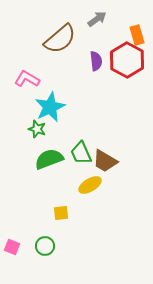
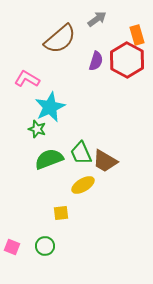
purple semicircle: rotated 24 degrees clockwise
yellow ellipse: moved 7 px left
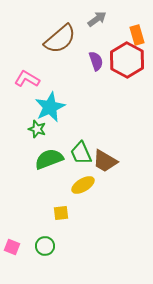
purple semicircle: rotated 36 degrees counterclockwise
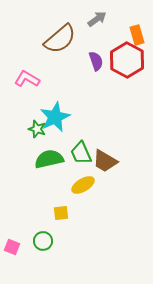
cyan star: moved 5 px right, 10 px down
green semicircle: rotated 8 degrees clockwise
green circle: moved 2 px left, 5 px up
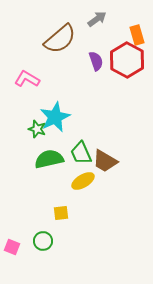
yellow ellipse: moved 4 px up
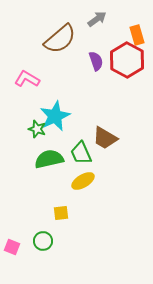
cyan star: moved 1 px up
brown trapezoid: moved 23 px up
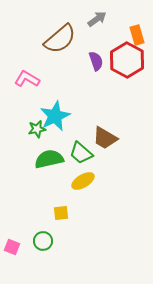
green star: rotated 30 degrees counterclockwise
green trapezoid: rotated 25 degrees counterclockwise
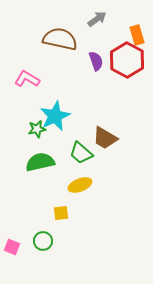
brown semicircle: rotated 128 degrees counterclockwise
green semicircle: moved 9 px left, 3 px down
yellow ellipse: moved 3 px left, 4 px down; rotated 10 degrees clockwise
